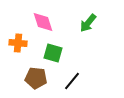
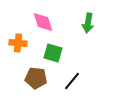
green arrow: rotated 30 degrees counterclockwise
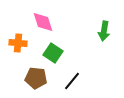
green arrow: moved 16 px right, 8 px down
green square: rotated 18 degrees clockwise
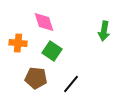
pink diamond: moved 1 px right
green square: moved 1 px left, 2 px up
black line: moved 1 px left, 3 px down
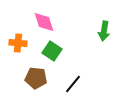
black line: moved 2 px right
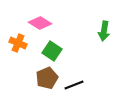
pink diamond: moved 4 px left, 1 px down; rotated 40 degrees counterclockwise
orange cross: rotated 18 degrees clockwise
brown pentagon: moved 11 px right; rotated 30 degrees counterclockwise
black line: moved 1 px right, 1 px down; rotated 30 degrees clockwise
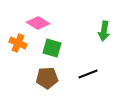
pink diamond: moved 2 px left
green square: moved 3 px up; rotated 18 degrees counterclockwise
brown pentagon: rotated 20 degrees clockwise
black line: moved 14 px right, 11 px up
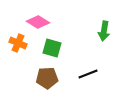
pink diamond: moved 1 px up
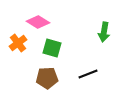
green arrow: moved 1 px down
orange cross: rotated 30 degrees clockwise
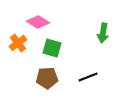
green arrow: moved 1 px left, 1 px down
black line: moved 3 px down
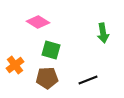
green arrow: rotated 18 degrees counterclockwise
orange cross: moved 3 px left, 22 px down
green square: moved 1 px left, 2 px down
black line: moved 3 px down
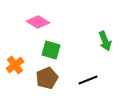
green arrow: moved 2 px right, 8 px down; rotated 12 degrees counterclockwise
brown pentagon: rotated 20 degrees counterclockwise
